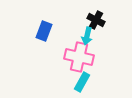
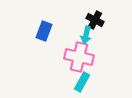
black cross: moved 1 px left
cyan arrow: moved 1 px left, 1 px up
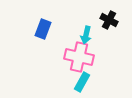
black cross: moved 14 px right
blue rectangle: moved 1 px left, 2 px up
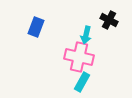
blue rectangle: moved 7 px left, 2 px up
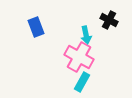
blue rectangle: rotated 42 degrees counterclockwise
cyan arrow: rotated 24 degrees counterclockwise
pink cross: rotated 16 degrees clockwise
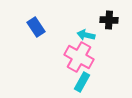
black cross: rotated 24 degrees counterclockwise
blue rectangle: rotated 12 degrees counterclockwise
cyan arrow: rotated 114 degrees clockwise
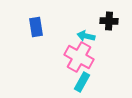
black cross: moved 1 px down
blue rectangle: rotated 24 degrees clockwise
cyan arrow: moved 1 px down
